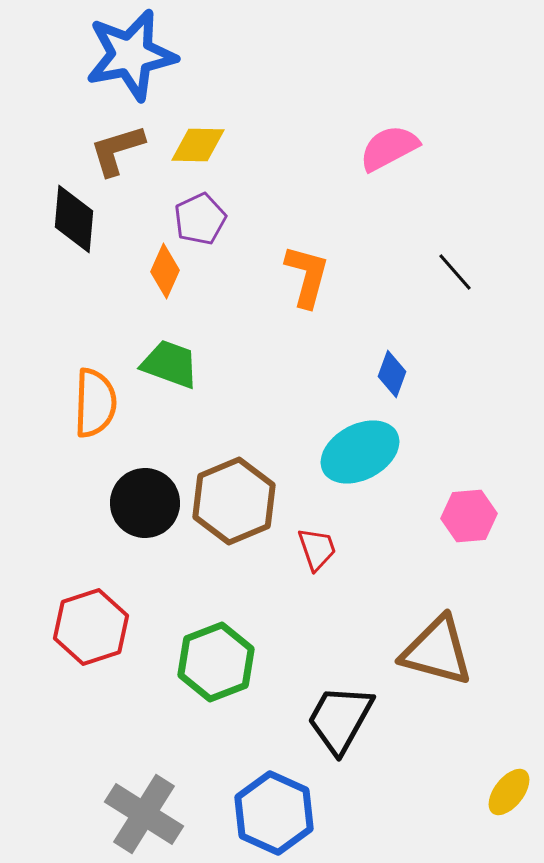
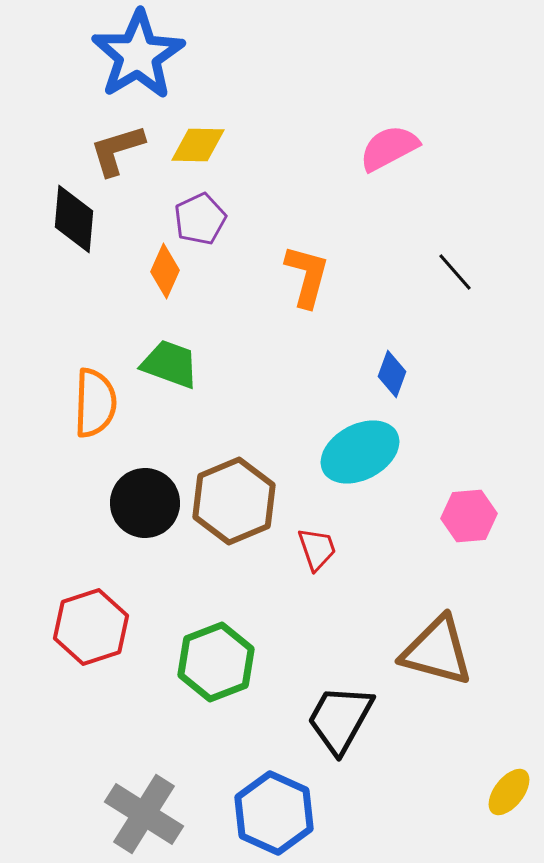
blue star: moved 7 px right; rotated 20 degrees counterclockwise
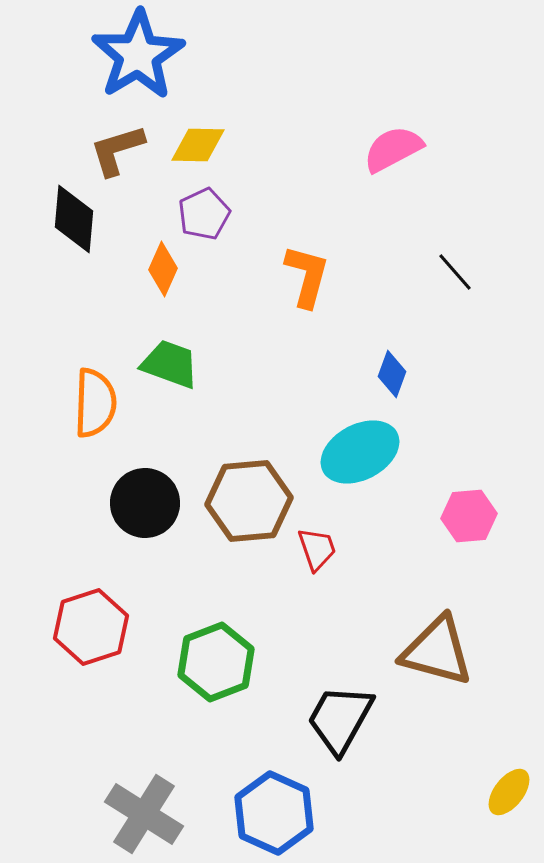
pink semicircle: moved 4 px right, 1 px down
purple pentagon: moved 4 px right, 5 px up
orange diamond: moved 2 px left, 2 px up
brown hexagon: moved 15 px right; rotated 18 degrees clockwise
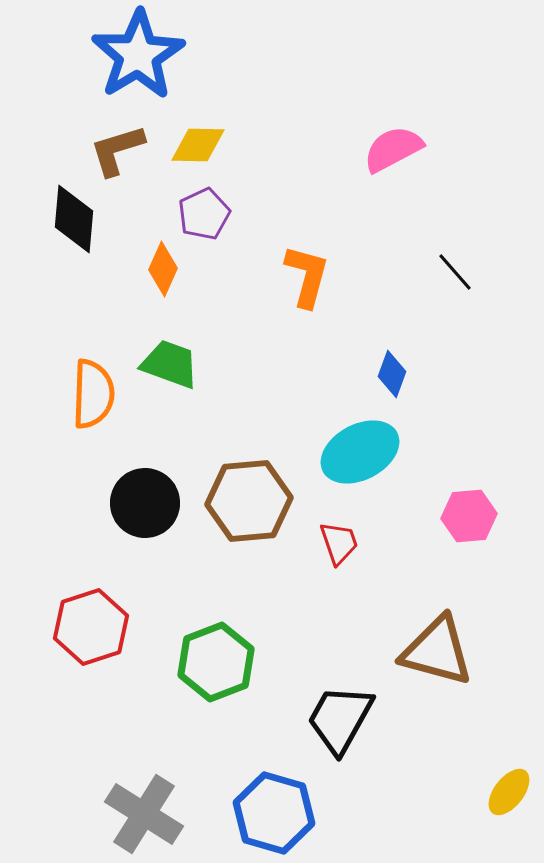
orange semicircle: moved 2 px left, 9 px up
red trapezoid: moved 22 px right, 6 px up
blue hexagon: rotated 8 degrees counterclockwise
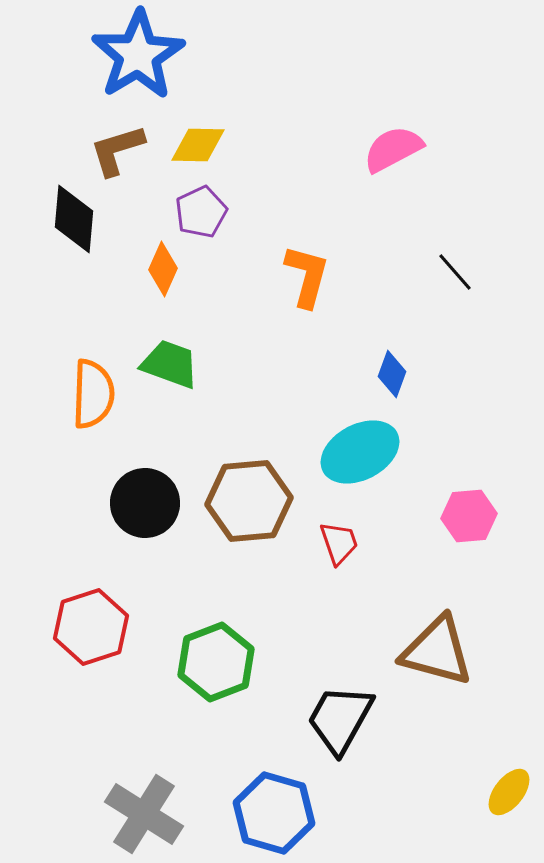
purple pentagon: moved 3 px left, 2 px up
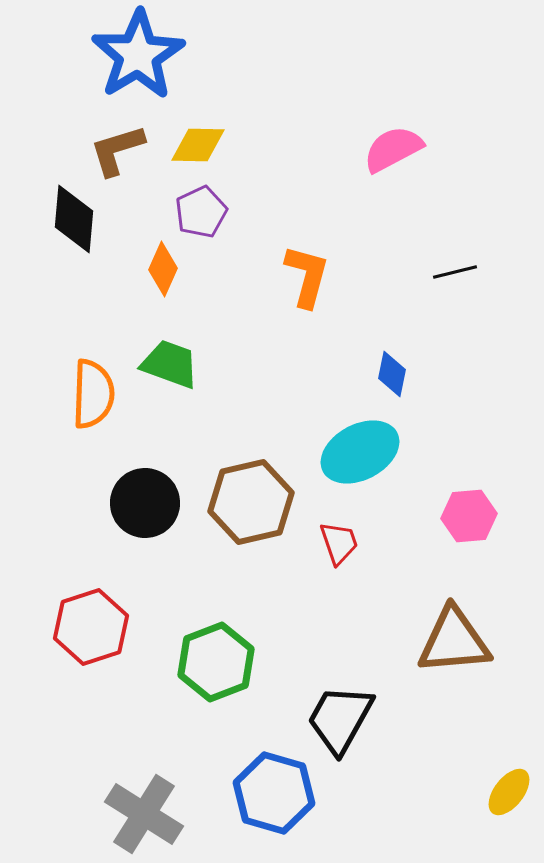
black line: rotated 63 degrees counterclockwise
blue diamond: rotated 9 degrees counterclockwise
brown hexagon: moved 2 px right, 1 px down; rotated 8 degrees counterclockwise
brown triangle: moved 17 px right, 10 px up; rotated 20 degrees counterclockwise
blue hexagon: moved 20 px up
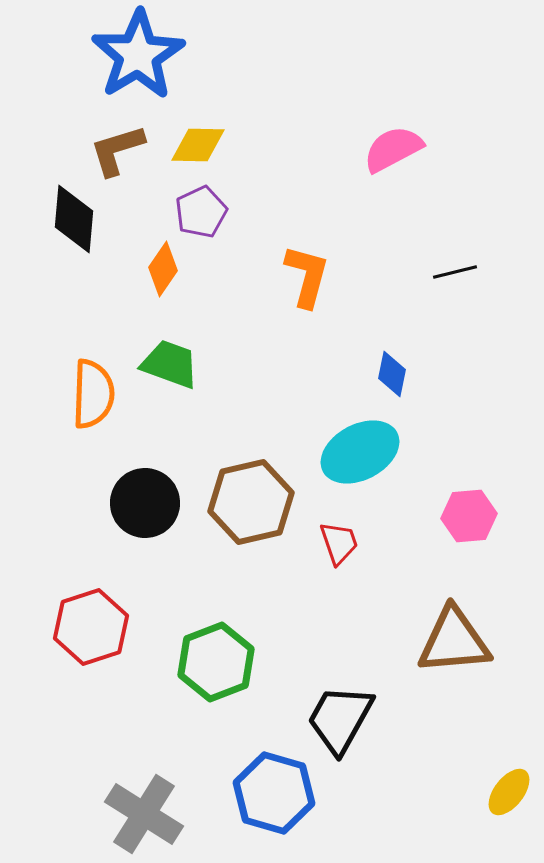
orange diamond: rotated 10 degrees clockwise
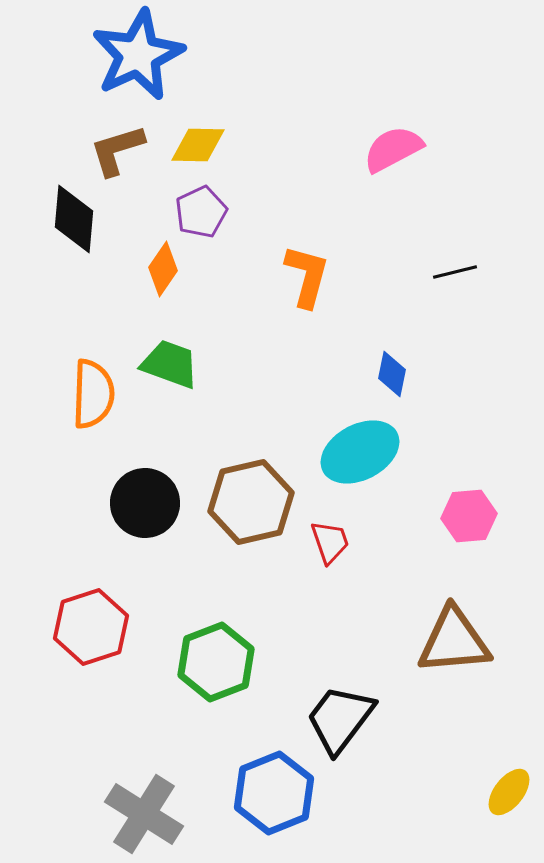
blue star: rotated 6 degrees clockwise
red trapezoid: moved 9 px left, 1 px up
black trapezoid: rotated 8 degrees clockwise
blue hexagon: rotated 22 degrees clockwise
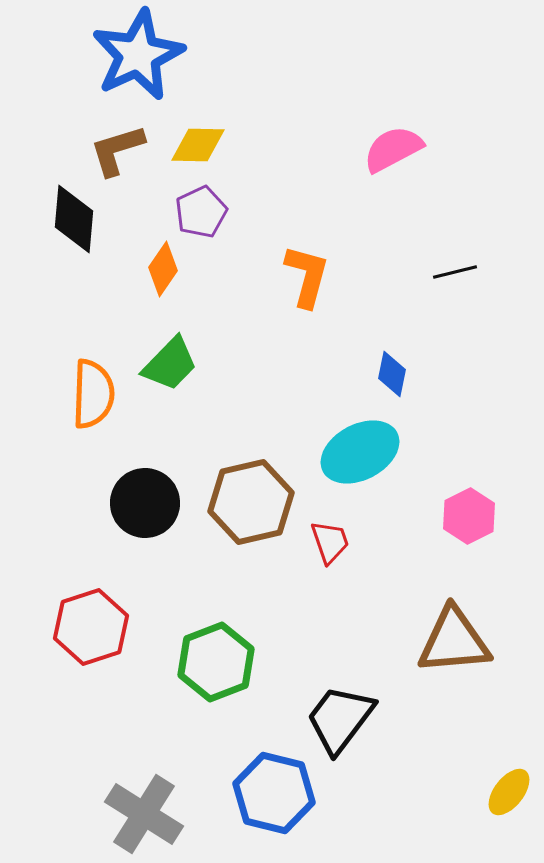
green trapezoid: rotated 114 degrees clockwise
pink hexagon: rotated 22 degrees counterclockwise
blue hexagon: rotated 24 degrees counterclockwise
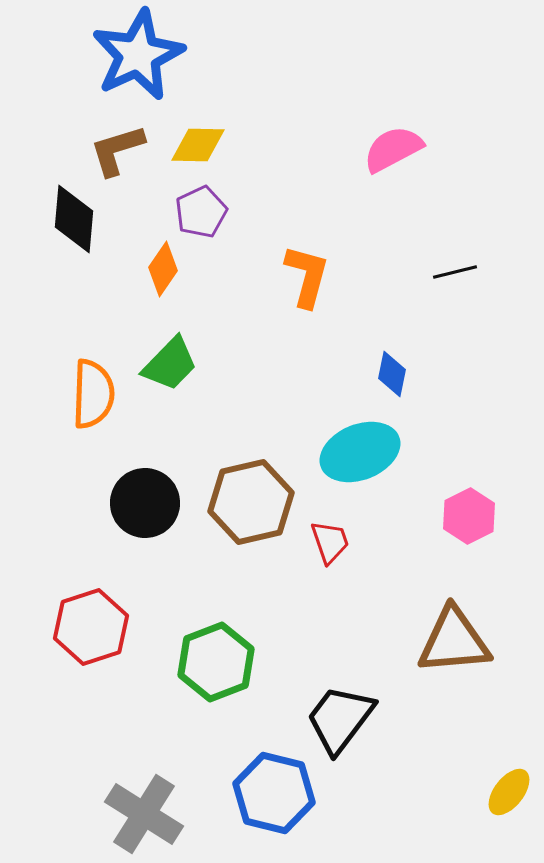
cyan ellipse: rotated 6 degrees clockwise
